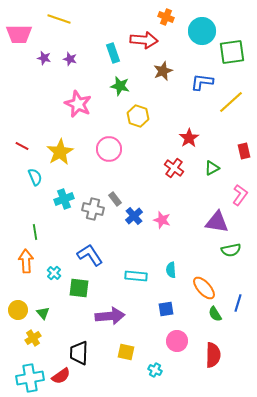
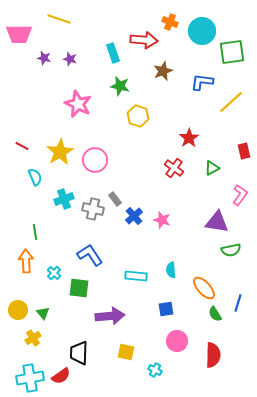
orange cross at (166, 17): moved 4 px right, 5 px down
pink circle at (109, 149): moved 14 px left, 11 px down
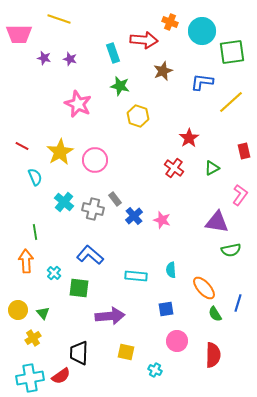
cyan cross at (64, 199): moved 3 px down; rotated 30 degrees counterclockwise
blue L-shape at (90, 255): rotated 16 degrees counterclockwise
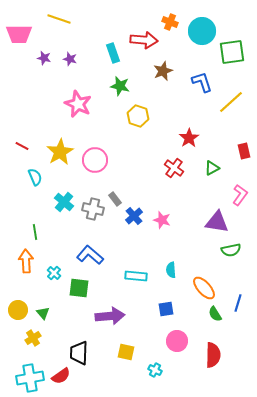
blue L-shape at (202, 82): rotated 65 degrees clockwise
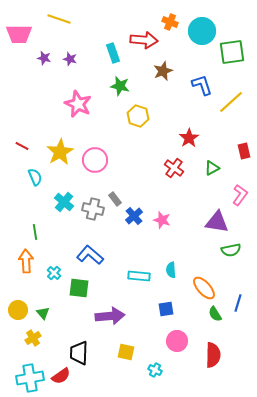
blue L-shape at (202, 82): moved 3 px down
cyan rectangle at (136, 276): moved 3 px right
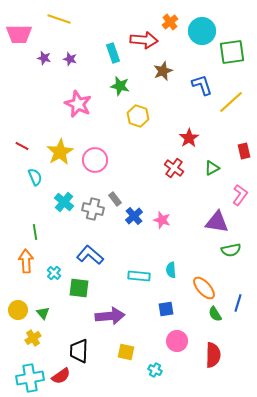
orange cross at (170, 22): rotated 28 degrees clockwise
black trapezoid at (79, 353): moved 2 px up
